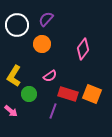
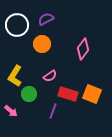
purple semicircle: rotated 21 degrees clockwise
yellow L-shape: moved 1 px right
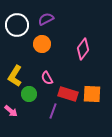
pink semicircle: moved 3 px left, 2 px down; rotated 96 degrees clockwise
orange square: rotated 18 degrees counterclockwise
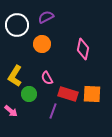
purple semicircle: moved 2 px up
pink diamond: rotated 25 degrees counterclockwise
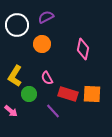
purple line: rotated 63 degrees counterclockwise
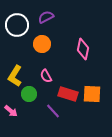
pink semicircle: moved 1 px left, 2 px up
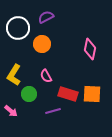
white circle: moved 1 px right, 3 px down
pink diamond: moved 7 px right
yellow L-shape: moved 1 px left, 1 px up
purple line: rotated 63 degrees counterclockwise
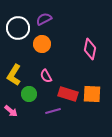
purple semicircle: moved 2 px left, 2 px down
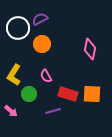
purple semicircle: moved 4 px left
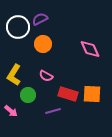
white circle: moved 1 px up
orange circle: moved 1 px right
pink diamond: rotated 35 degrees counterclockwise
pink semicircle: rotated 32 degrees counterclockwise
green circle: moved 1 px left, 1 px down
